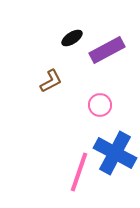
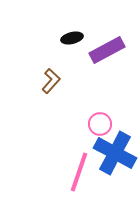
black ellipse: rotated 20 degrees clockwise
brown L-shape: rotated 20 degrees counterclockwise
pink circle: moved 19 px down
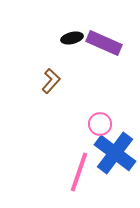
purple rectangle: moved 3 px left, 7 px up; rotated 52 degrees clockwise
blue cross: rotated 9 degrees clockwise
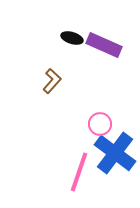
black ellipse: rotated 30 degrees clockwise
purple rectangle: moved 2 px down
brown L-shape: moved 1 px right
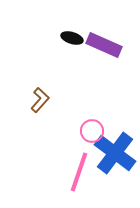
brown L-shape: moved 12 px left, 19 px down
pink circle: moved 8 px left, 7 px down
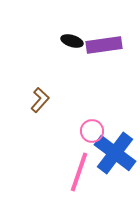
black ellipse: moved 3 px down
purple rectangle: rotated 32 degrees counterclockwise
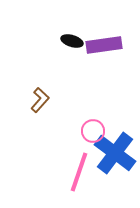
pink circle: moved 1 px right
